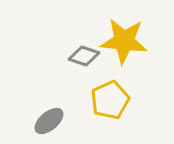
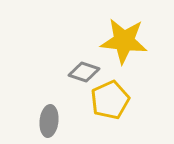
gray diamond: moved 16 px down
gray ellipse: rotated 44 degrees counterclockwise
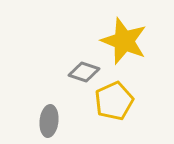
yellow star: rotated 15 degrees clockwise
yellow pentagon: moved 4 px right, 1 px down
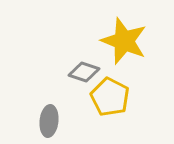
yellow pentagon: moved 4 px left, 4 px up; rotated 21 degrees counterclockwise
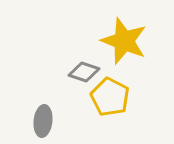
gray ellipse: moved 6 px left
